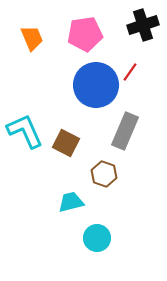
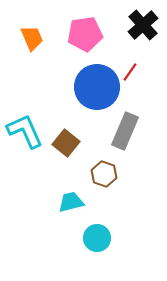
black cross: rotated 24 degrees counterclockwise
blue circle: moved 1 px right, 2 px down
brown square: rotated 12 degrees clockwise
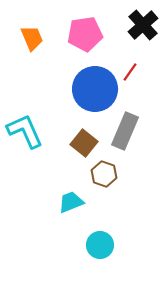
blue circle: moved 2 px left, 2 px down
brown square: moved 18 px right
cyan trapezoid: rotated 8 degrees counterclockwise
cyan circle: moved 3 px right, 7 px down
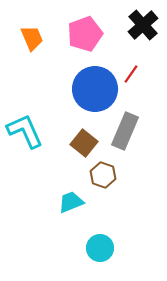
pink pentagon: rotated 12 degrees counterclockwise
red line: moved 1 px right, 2 px down
brown hexagon: moved 1 px left, 1 px down
cyan circle: moved 3 px down
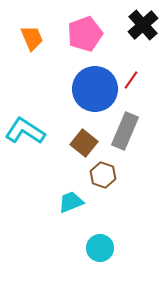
red line: moved 6 px down
cyan L-shape: rotated 33 degrees counterclockwise
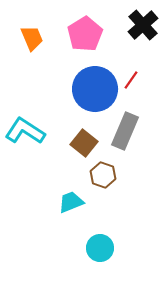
pink pentagon: rotated 12 degrees counterclockwise
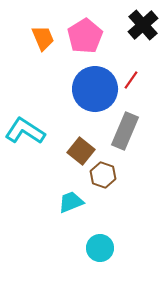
pink pentagon: moved 2 px down
orange trapezoid: moved 11 px right
brown square: moved 3 px left, 8 px down
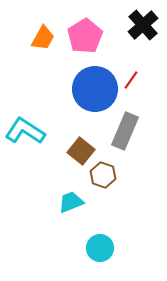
orange trapezoid: rotated 52 degrees clockwise
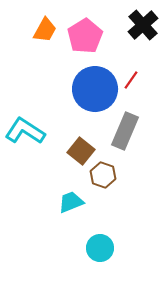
orange trapezoid: moved 2 px right, 8 px up
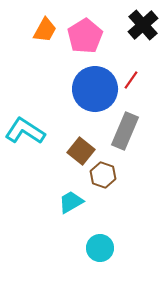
cyan trapezoid: rotated 8 degrees counterclockwise
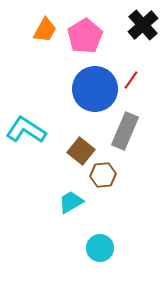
cyan L-shape: moved 1 px right, 1 px up
brown hexagon: rotated 25 degrees counterclockwise
